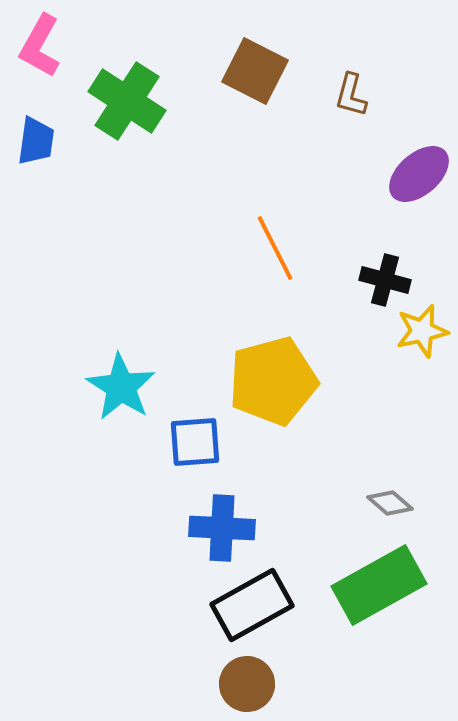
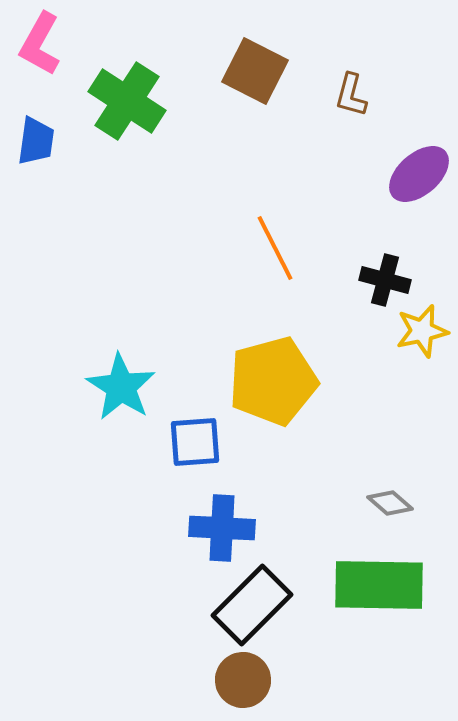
pink L-shape: moved 2 px up
green rectangle: rotated 30 degrees clockwise
black rectangle: rotated 16 degrees counterclockwise
brown circle: moved 4 px left, 4 px up
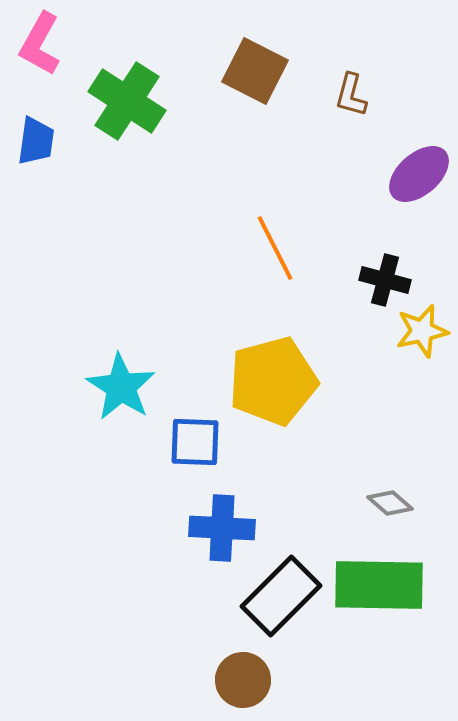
blue square: rotated 6 degrees clockwise
black rectangle: moved 29 px right, 9 px up
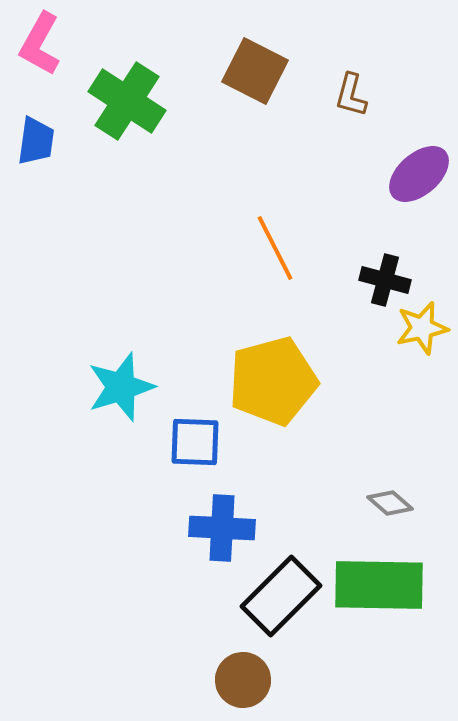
yellow star: moved 3 px up
cyan star: rotated 22 degrees clockwise
